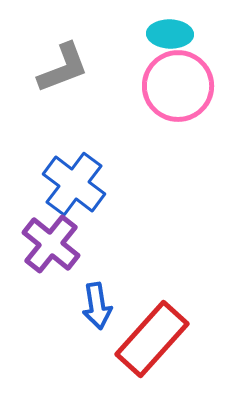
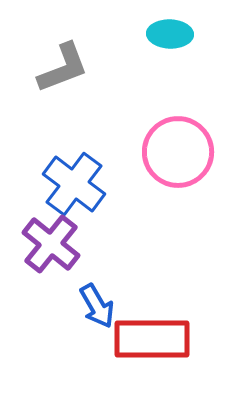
pink circle: moved 66 px down
blue arrow: rotated 21 degrees counterclockwise
red rectangle: rotated 48 degrees clockwise
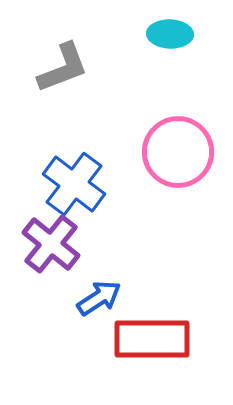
blue arrow: moved 2 px right, 8 px up; rotated 93 degrees counterclockwise
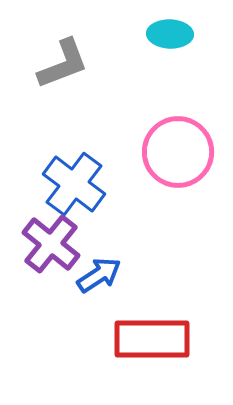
gray L-shape: moved 4 px up
blue arrow: moved 23 px up
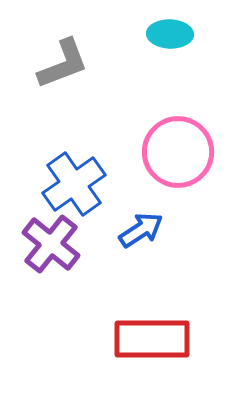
blue cross: rotated 18 degrees clockwise
blue arrow: moved 42 px right, 45 px up
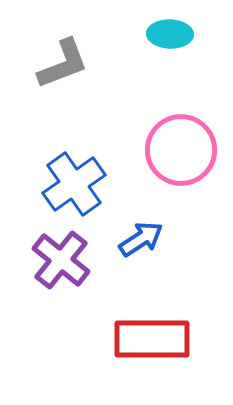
pink circle: moved 3 px right, 2 px up
blue arrow: moved 9 px down
purple cross: moved 10 px right, 16 px down
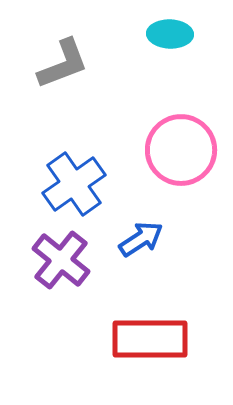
red rectangle: moved 2 px left
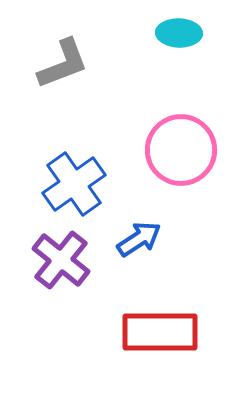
cyan ellipse: moved 9 px right, 1 px up
blue arrow: moved 2 px left
red rectangle: moved 10 px right, 7 px up
